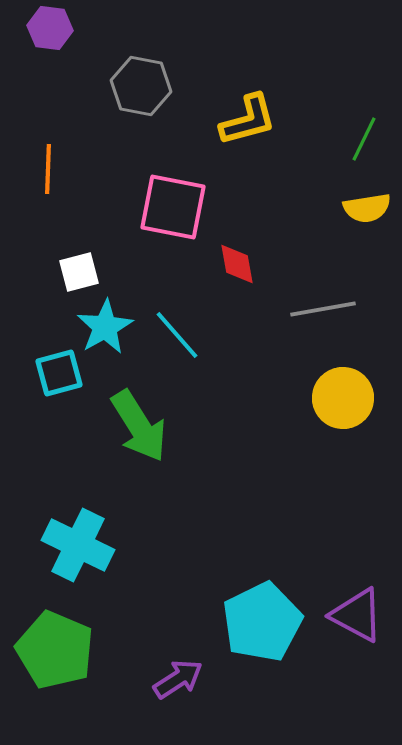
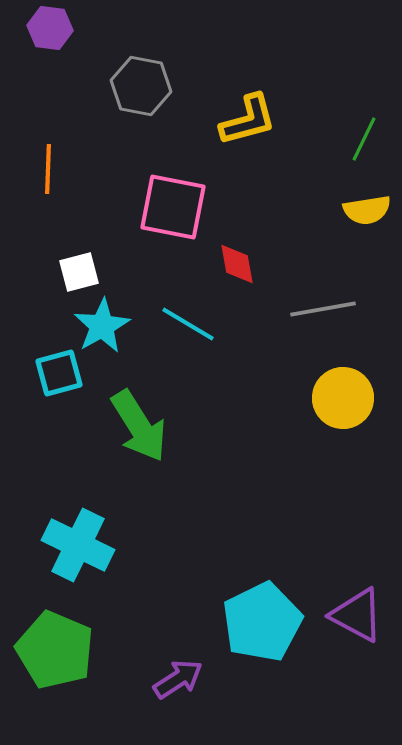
yellow semicircle: moved 2 px down
cyan star: moved 3 px left, 1 px up
cyan line: moved 11 px right, 11 px up; rotated 18 degrees counterclockwise
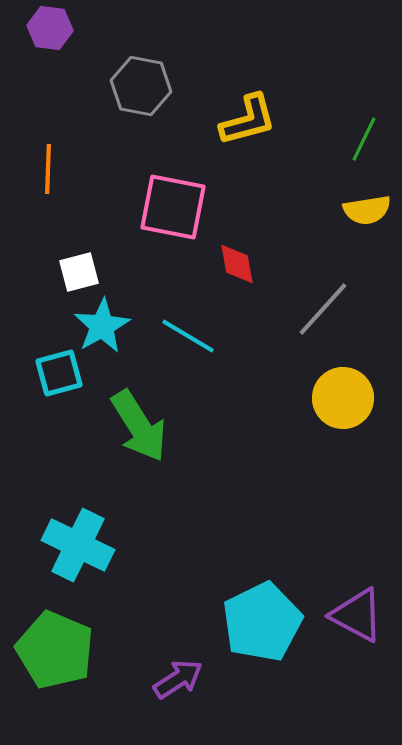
gray line: rotated 38 degrees counterclockwise
cyan line: moved 12 px down
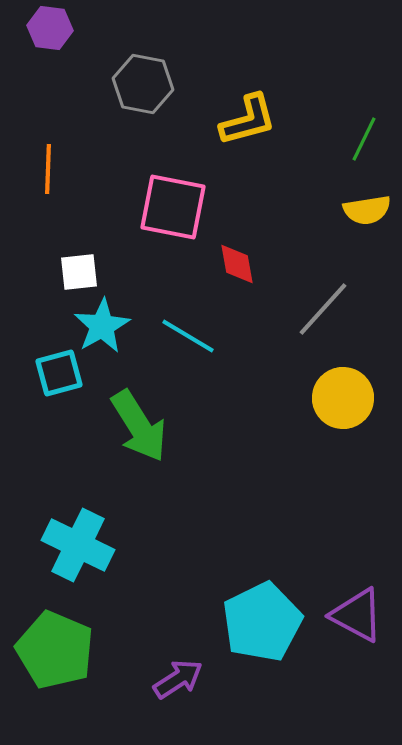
gray hexagon: moved 2 px right, 2 px up
white square: rotated 9 degrees clockwise
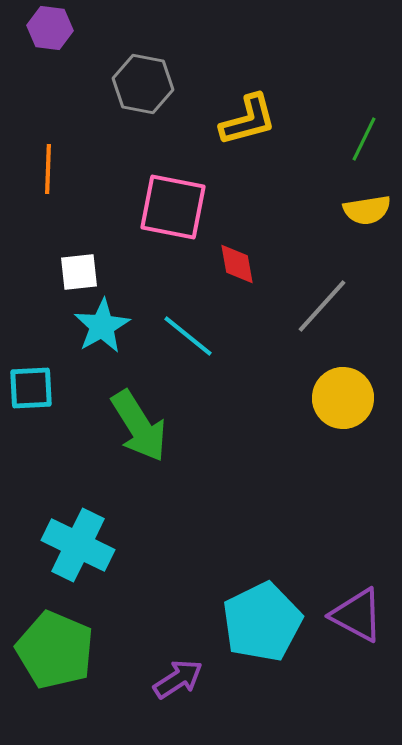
gray line: moved 1 px left, 3 px up
cyan line: rotated 8 degrees clockwise
cyan square: moved 28 px left, 15 px down; rotated 12 degrees clockwise
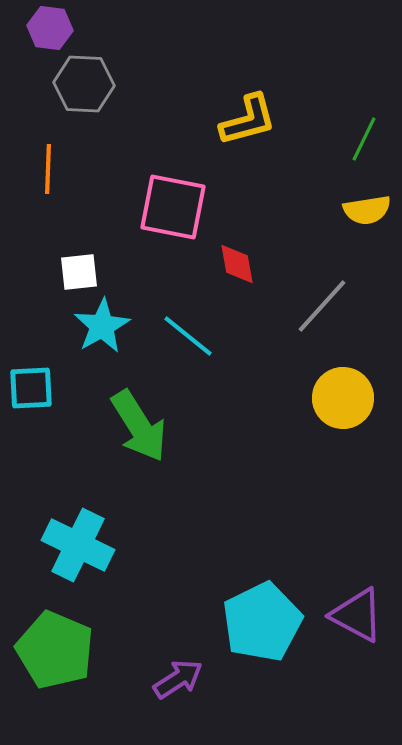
gray hexagon: moved 59 px left; rotated 8 degrees counterclockwise
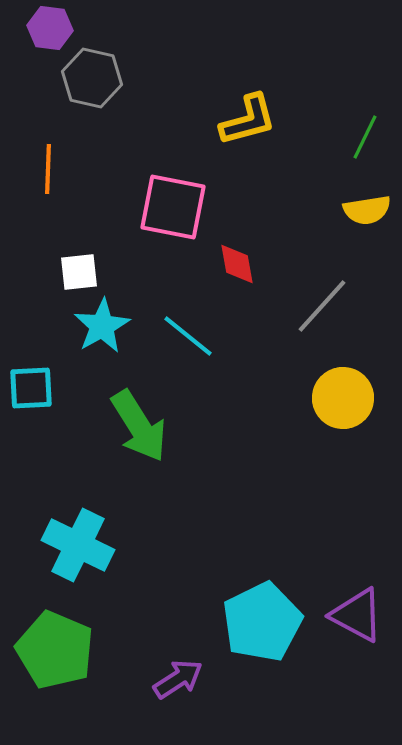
gray hexagon: moved 8 px right, 6 px up; rotated 10 degrees clockwise
green line: moved 1 px right, 2 px up
